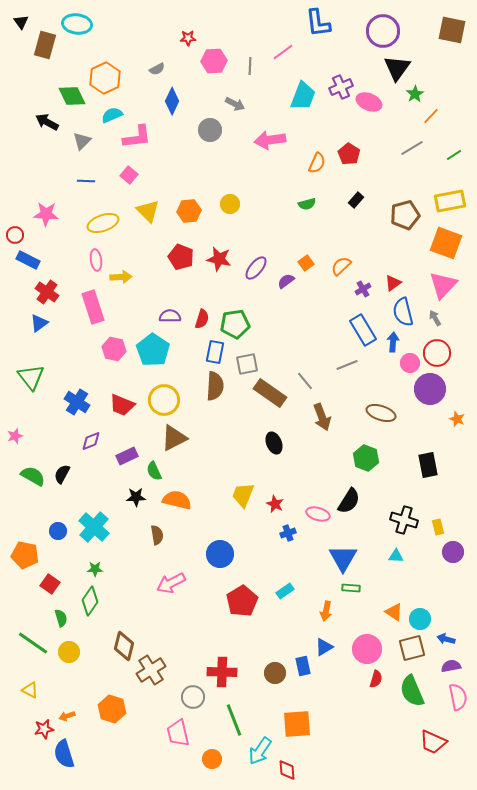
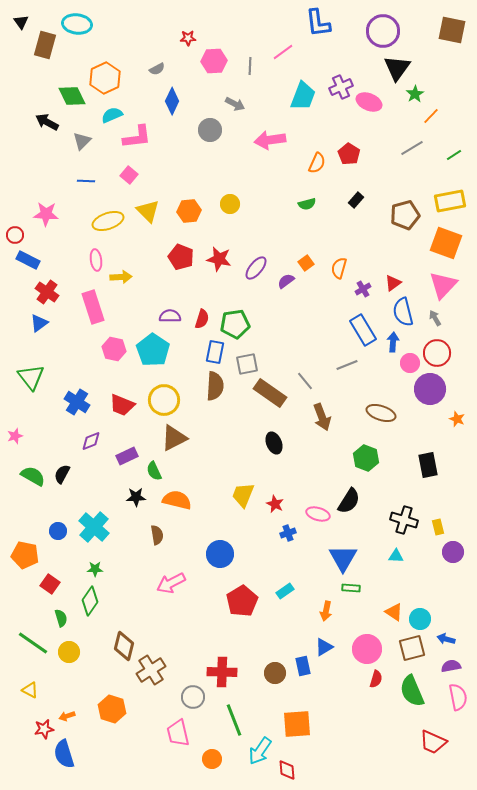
yellow ellipse at (103, 223): moved 5 px right, 2 px up
orange semicircle at (341, 266): moved 2 px left, 2 px down; rotated 30 degrees counterclockwise
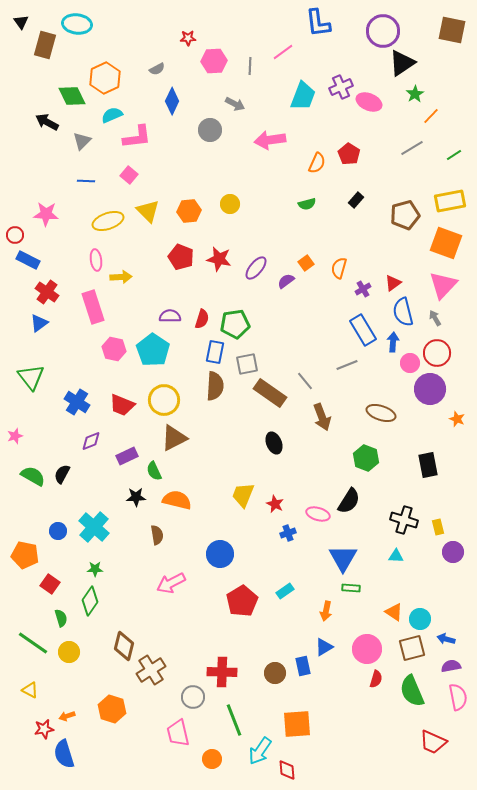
black triangle at (397, 68): moved 5 px right, 5 px up; rotated 20 degrees clockwise
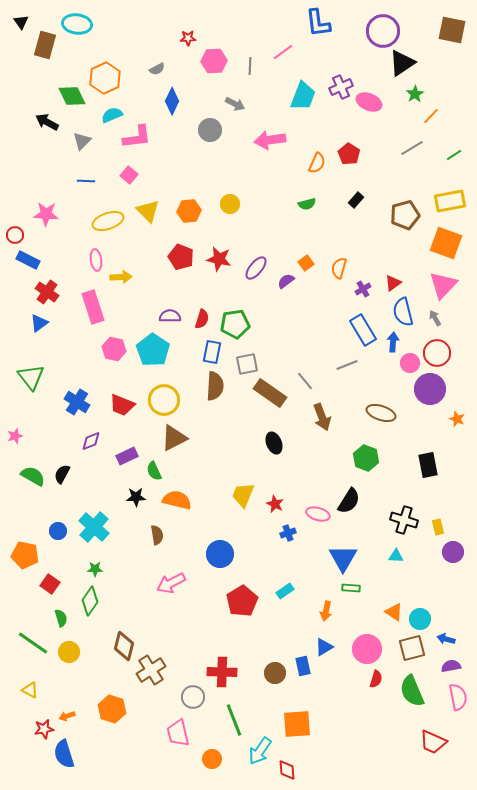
blue rectangle at (215, 352): moved 3 px left
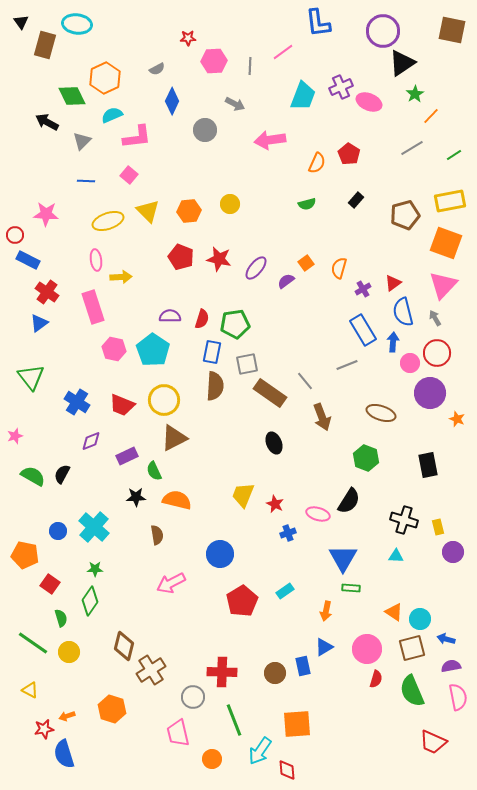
gray circle at (210, 130): moved 5 px left
purple circle at (430, 389): moved 4 px down
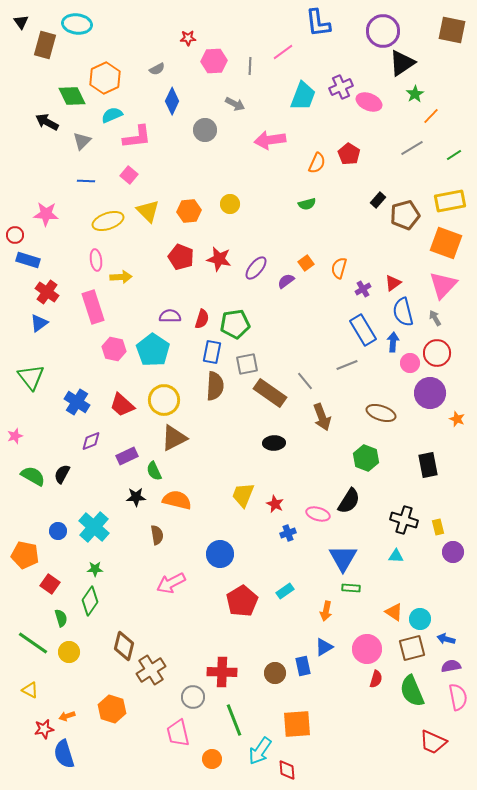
black rectangle at (356, 200): moved 22 px right
blue rectangle at (28, 260): rotated 10 degrees counterclockwise
red trapezoid at (122, 405): rotated 20 degrees clockwise
black ellipse at (274, 443): rotated 70 degrees counterclockwise
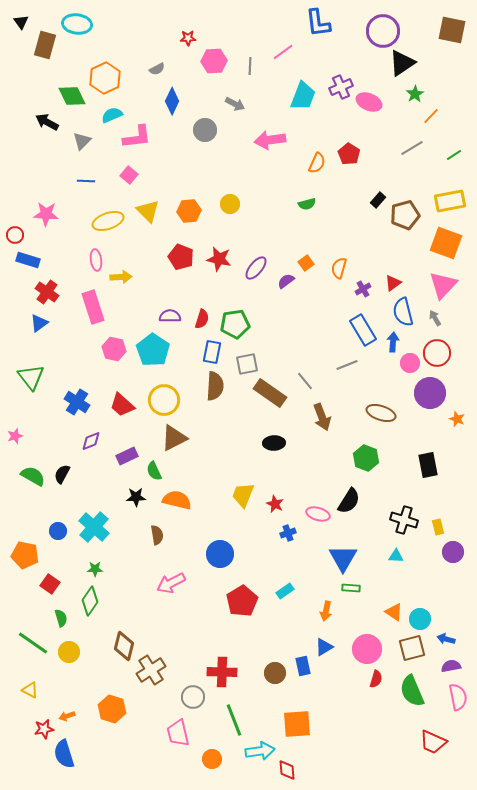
cyan arrow at (260, 751): rotated 132 degrees counterclockwise
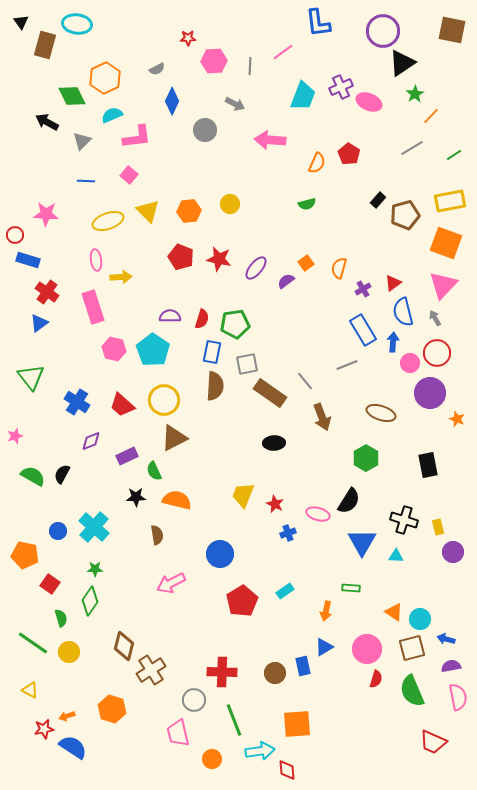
pink arrow at (270, 140): rotated 12 degrees clockwise
green hexagon at (366, 458): rotated 10 degrees clockwise
blue triangle at (343, 558): moved 19 px right, 16 px up
gray circle at (193, 697): moved 1 px right, 3 px down
blue semicircle at (64, 754): moved 9 px right, 7 px up; rotated 140 degrees clockwise
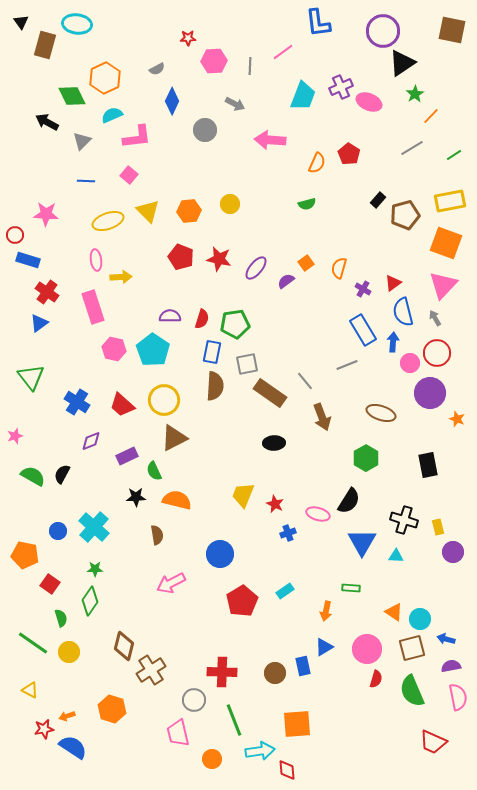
purple cross at (363, 289): rotated 28 degrees counterclockwise
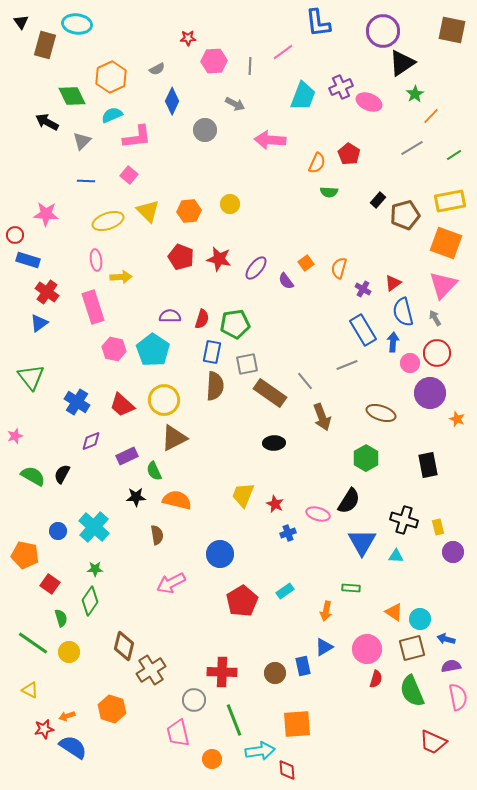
orange hexagon at (105, 78): moved 6 px right, 1 px up
green semicircle at (307, 204): moved 22 px right, 12 px up; rotated 18 degrees clockwise
purple semicircle at (286, 281): rotated 90 degrees counterclockwise
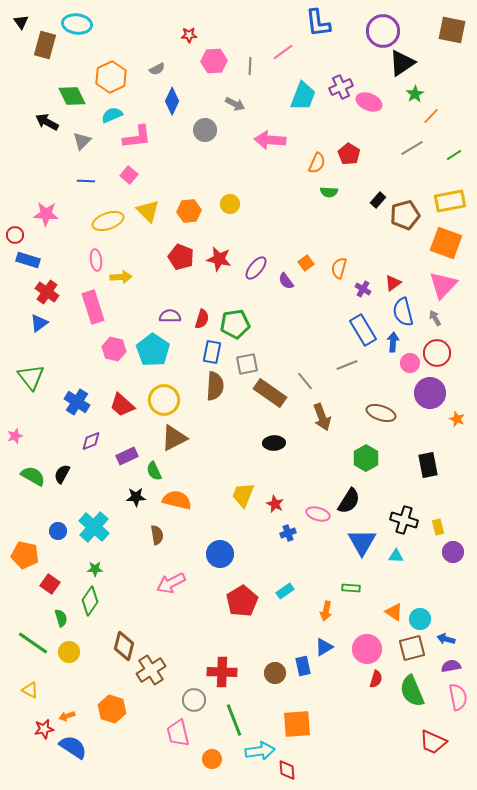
red star at (188, 38): moved 1 px right, 3 px up
